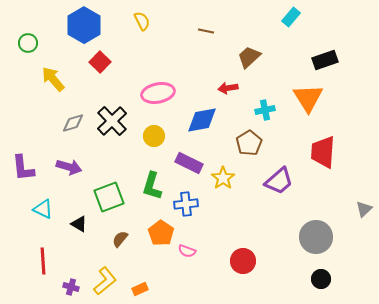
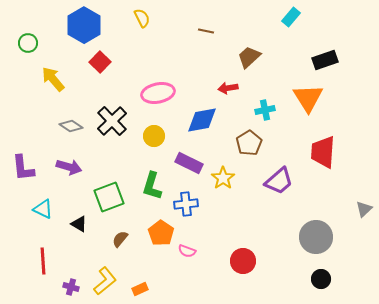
yellow semicircle: moved 3 px up
gray diamond: moved 2 px left, 3 px down; rotated 50 degrees clockwise
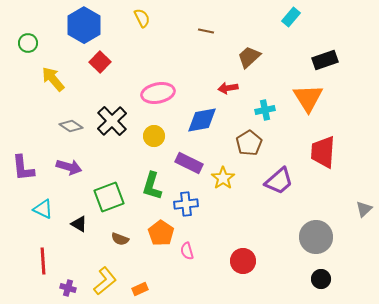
brown semicircle: rotated 108 degrees counterclockwise
pink semicircle: rotated 54 degrees clockwise
purple cross: moved 3 px left, 1 px down
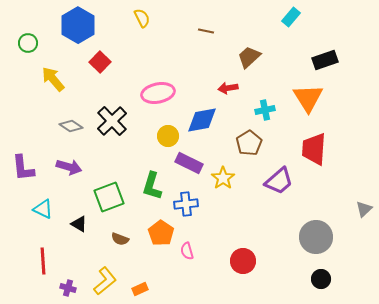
blue hexagon: moved 6 px left
yellow circle: moved 14 px right
red trapezoid: moved 9 px left, 3 px up
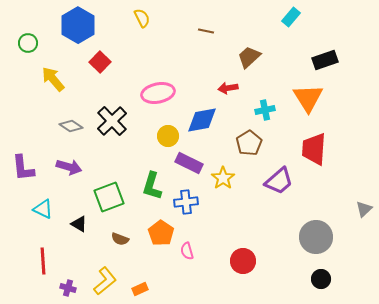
blue cross: moved 2 px up
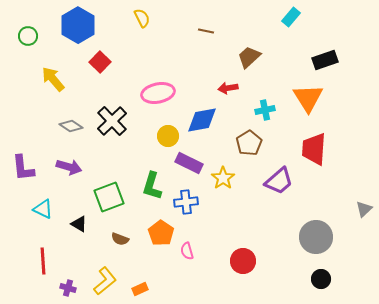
green circle: moved 7 px up
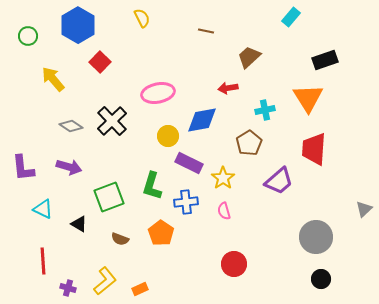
pink semicircle: moved 37 px right, 40 px up
red circle: moved 9 px left, 3 px down
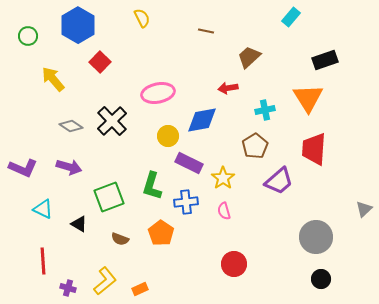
brown pentagon: moved 6 px right, 3 px down
purple L-shape: rotated 60 degrees counterclockwise
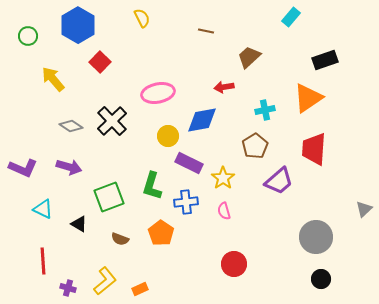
red arrow: moved 4 px left, 1 px up
orange triangle: rotated 28 degrees clockwise
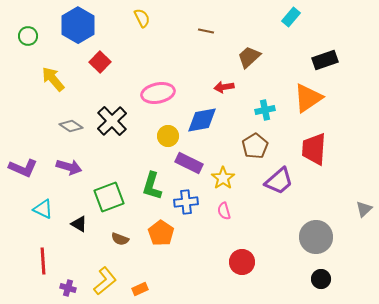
red circle: moved 8 px right, 2 px up
